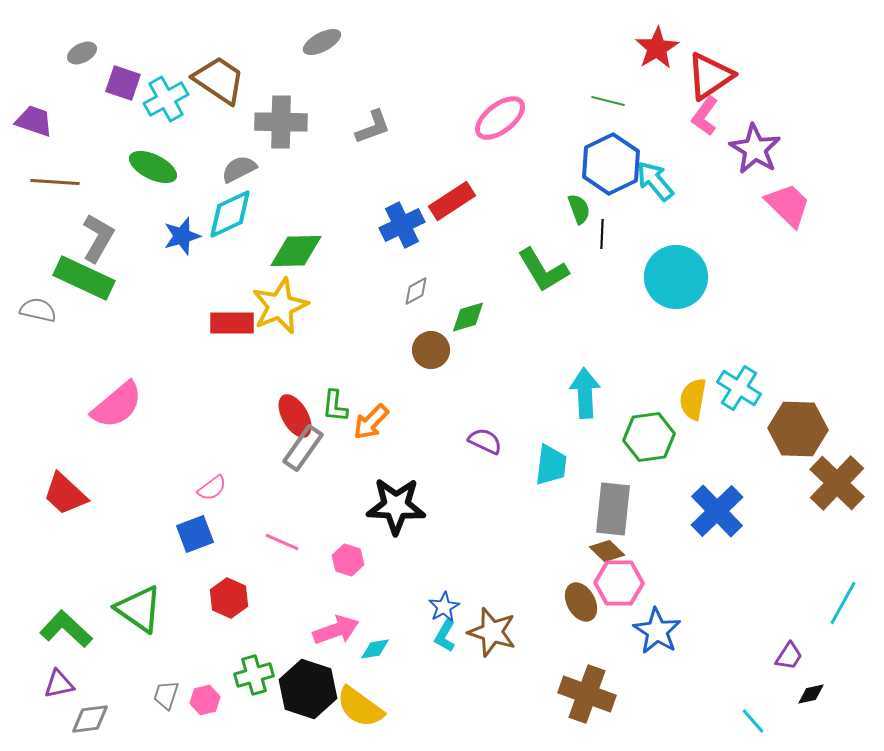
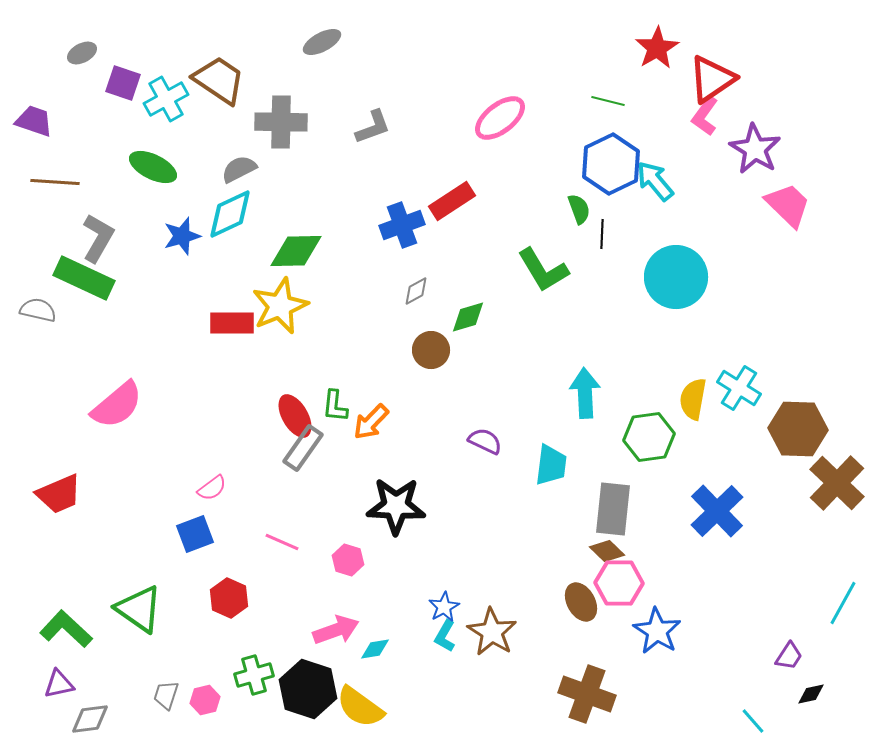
red triangle at (710, 76): moved 2 px right, 3 px down
blue cross at (402, 225): rotated 6 degrees clockwise
red trapezoid at (65, 494): moved 6 px left; rotated 66 degrees counterclockwise
brown star at (492, 632): rotated 15 degrees clockwise
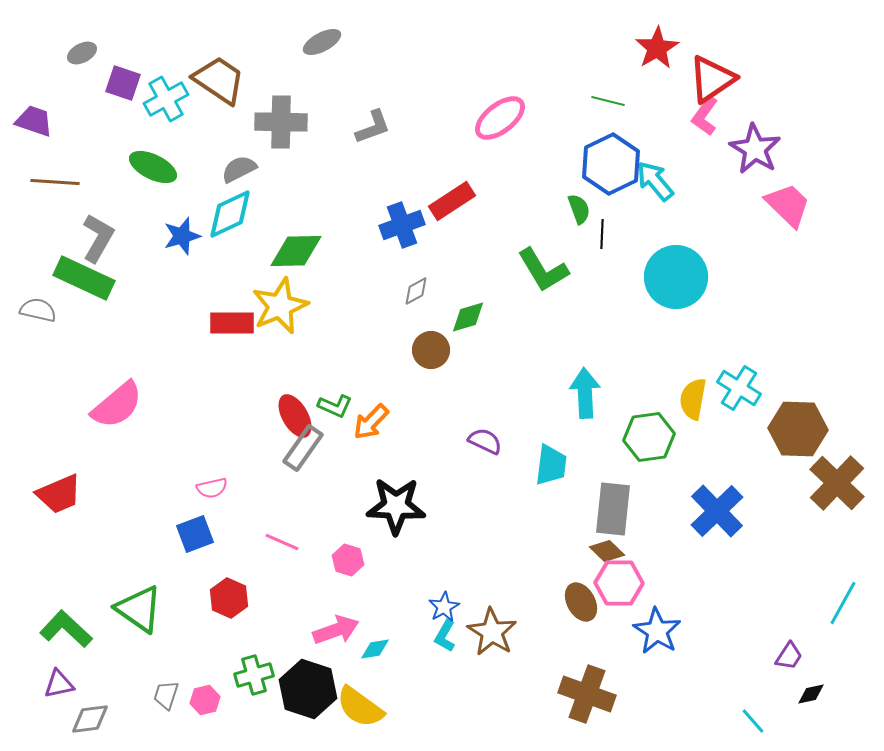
green L-shape at (335, 406): rotated 72 degrees counterclockwise
pink semicircle at (212, 488): rotated 24 degrees clockwise
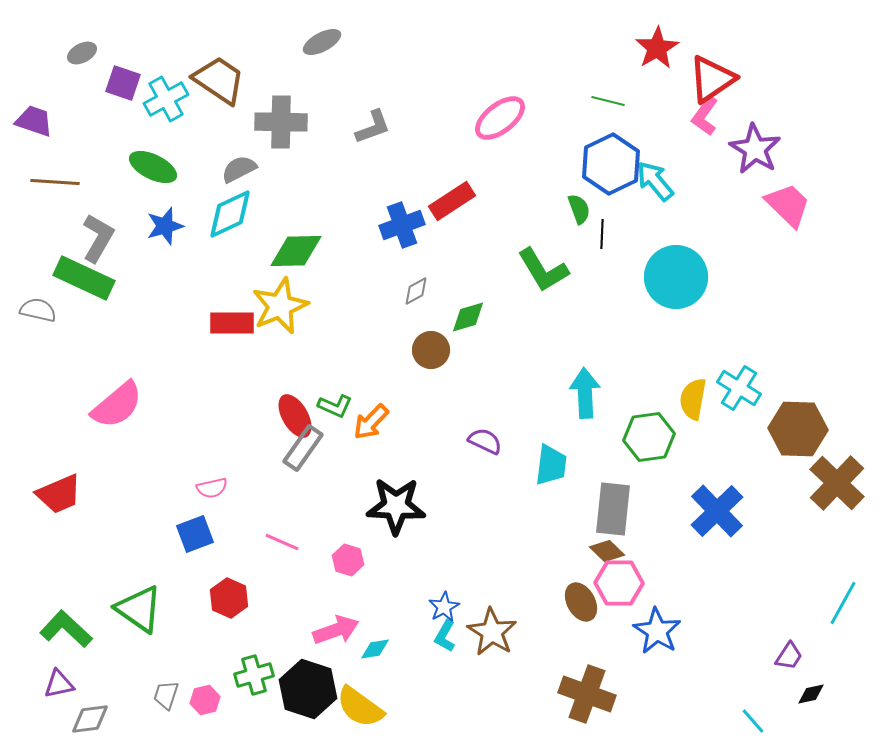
blue star at (182, 236): moved 17 px left, 10 px up
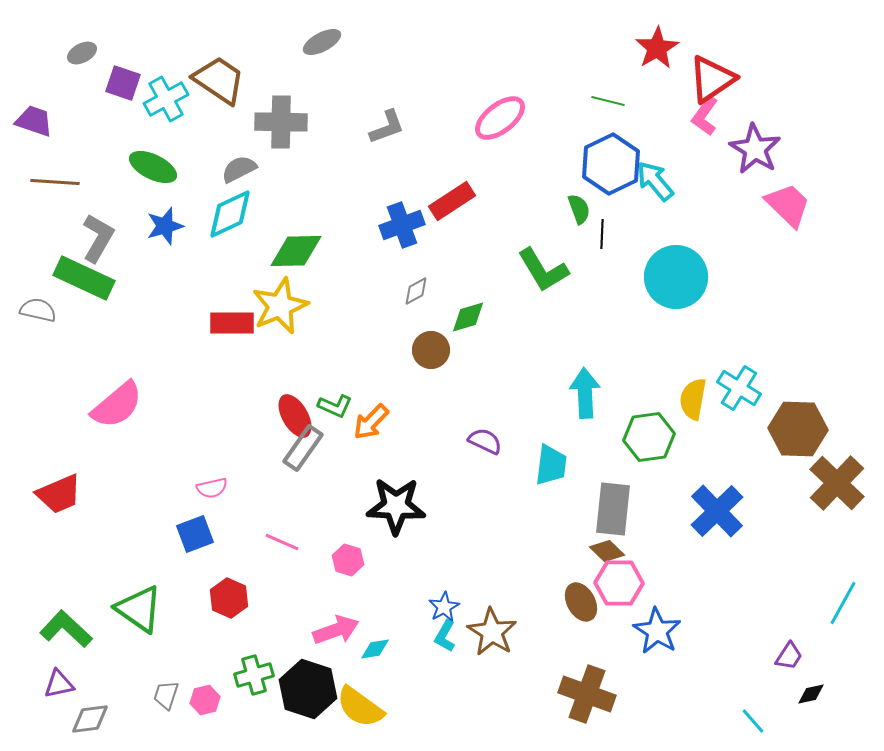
gray L-shape at (373, 127): moved 14 px right
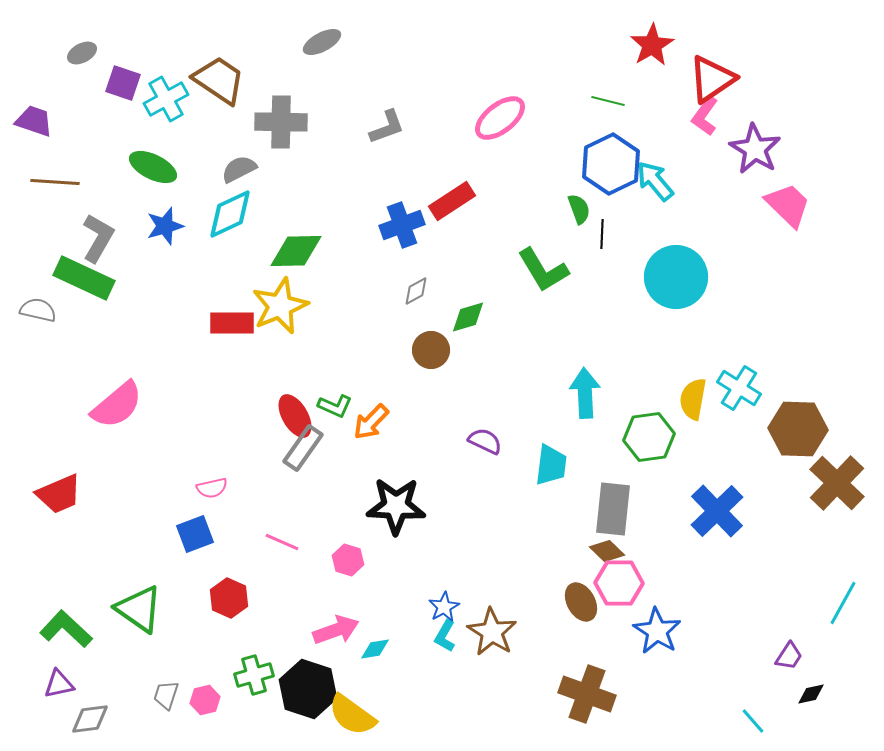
red star at (657, 48): moved 5 px left, 3 px up
yellow semicircle at (360, 707): moved 8 px left, 8 px down
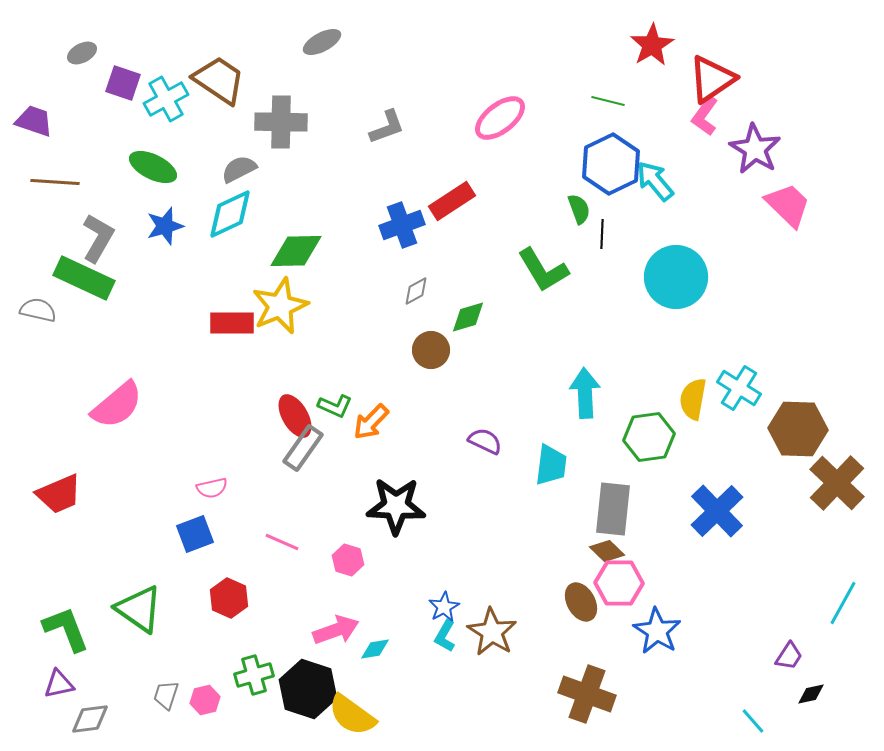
green L-shape at (66, 629): rotated 26 degrees clockwise
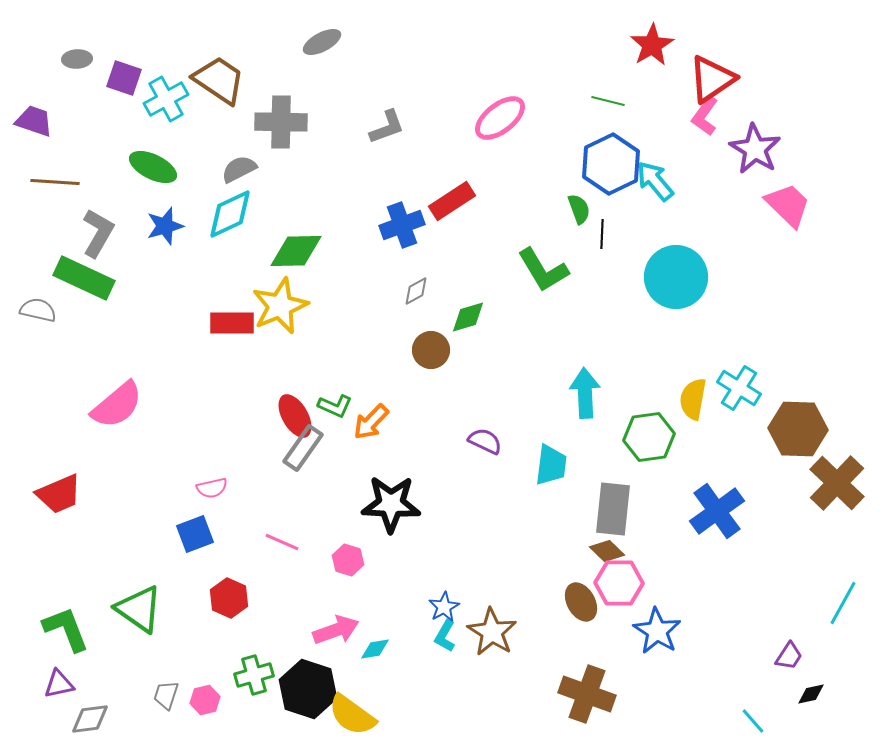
gray ellipse at (82, 53): moved 5 px left, 6 px down; rotated 24 degrees clockwise
purple square at (123, 83): moved 1 px right, 5 px up
gray L-shape at (98, 238): moved 5 px up
black star at (396, 506): moved 5 px left, 2 px up
blue cross at (717, 511): rotated 8 degrees clockwise
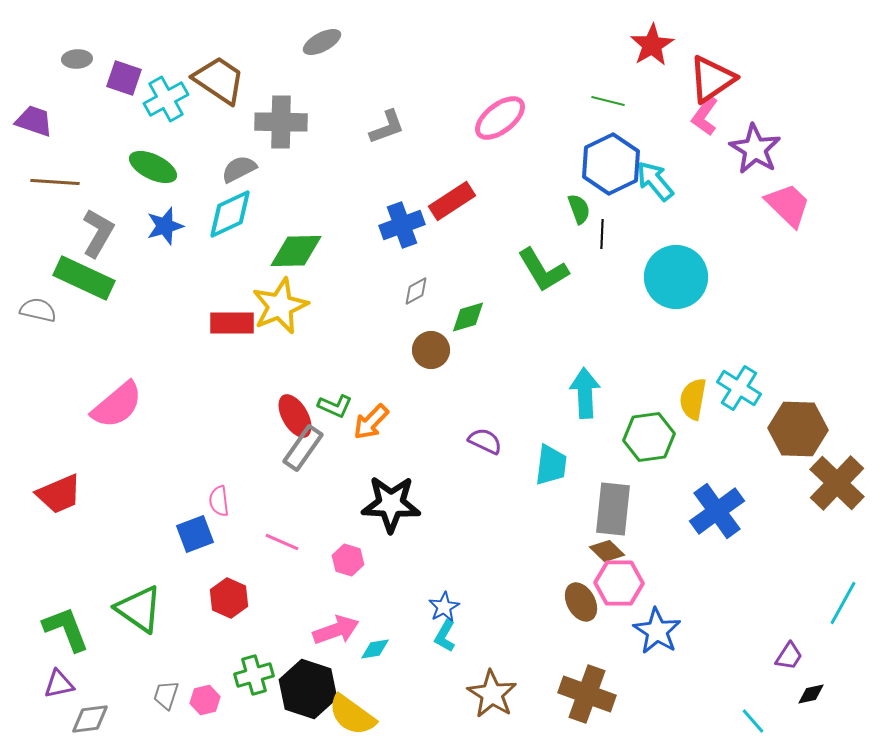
pink semicircle at (212, 488): moved 7 px right, 13 px down; rotated 96 degrees clockwise
brown star at (492, 632): moved 62 px down
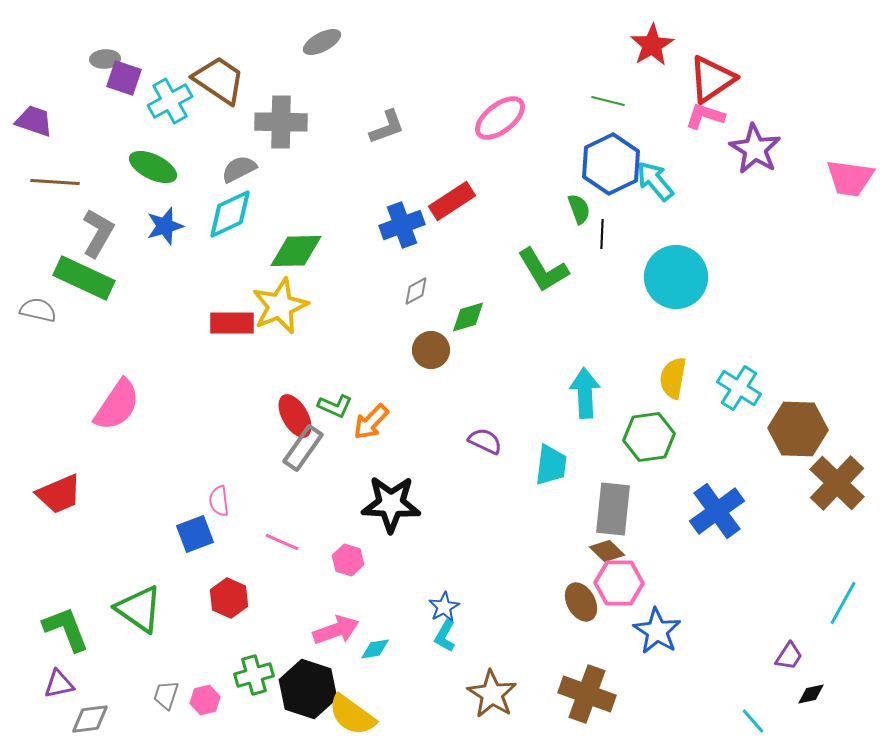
gray ellipse at (77, 59): moved 28 px right
cyan cross at (166, 99): moved 4 px right, 2 px down
pink L-shape at (705, 116): rotated 72 degrees clockwise
pink trapezoid at (788, 205): moved 62 px right, 27 px up; rotated 144 degrees clockwise
yellow semicircle at (693, 399): moved 20 px left, 21 px up
pink semicircle at (117, 405): rotated 16 degrees counterclockwise
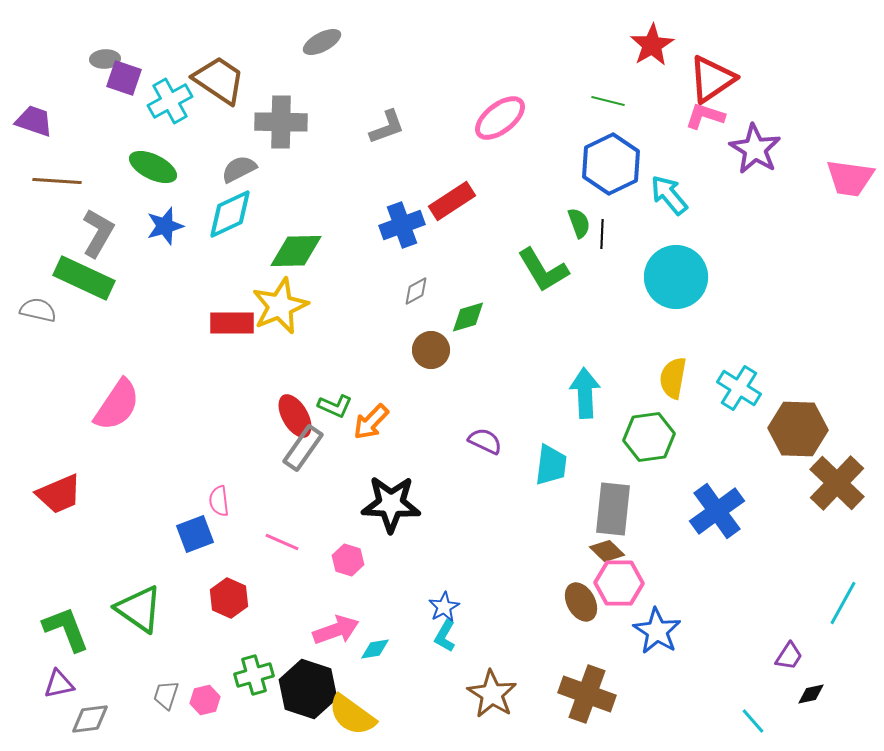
cyan arrow at (655, 181): moved 14 px right, 14 px down
brown line at (55, 182): moved 2 px right, 1 px up
green semicircle at (579, 209): moved 14 px down
